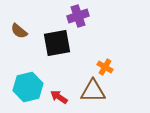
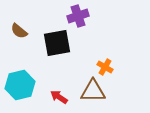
cyan hexagon: moved 8 px left, 2 px up
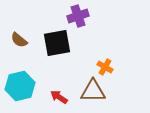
brown semicircle: moved 9 px down
cyan hexagon: moved 1 px down
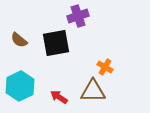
black square: moved 1 px left
cyan hexagon: rotated 12 degrees counterclockwise
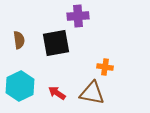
purple cross: rotated 15 degrees clockwise
brown semicircle: rotated 138 degrees counterclockwise
orange cross: rotated 21 degrees counterclockwise
brown triangle: moved 1 px left, 2 px down; rotated 12 degrees clockwise
red arrow: moved 2 px left, 4 px up
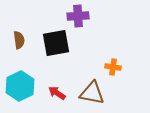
orange cross: moved 8 px right
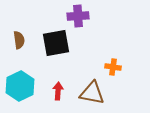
red arrow: moved 1 px right, 2 px up; rotated 60 degrees clockwise
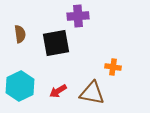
brown semicircle: moved 1 px right, 6 px up
red arrow: rotated 126 degrees counterclockwise
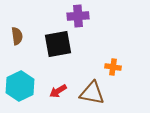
brown semicircle: moved 3 px left, 2 px down
black square: moved 2 px right, 1 px down
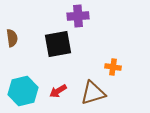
brown semicircle: moved 5 px left, 2 px down
cyan hexagon: moved 3 px right, 5 px down; rotated 12 degrees clockwise
brown triangle: moved 1 px right; rotated 28 degrees counterclockwise
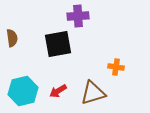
orange cross: moved 3 px right
